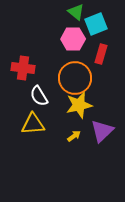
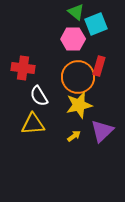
red rectangle: moved 2 px left, 12 px down
orange circle: moved 3 px right, 1 px up
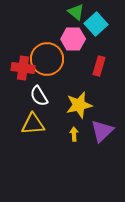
cyan square: rotated 20 degrees counterclockwise
orange circle: moved 31 px left, 18 px up
yellow arrow: moved 2 px up; rotated 56 degrees counterclockwise
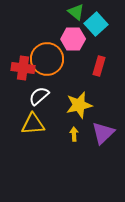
white semicircle: rotated 80 degrees clockwise
purple triangle: moved 1 px right, 2 px down
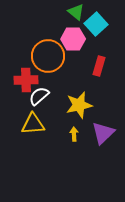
orange circle: moved 1 px right, 3 px up
red cross: moved 3 px right, 12 px down; rotated 10 degrees counterclockwise
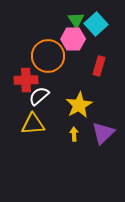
green triangle: moved 8 px down; rotated 18 degrees clockwise
yellow star: rotated 16 degrees counterclockwise
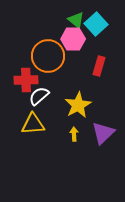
green triangle: rotated 18 degrees counterclockwise
yellow star: moved 1 px left
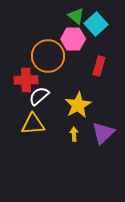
green triangle: moved 4 px up
